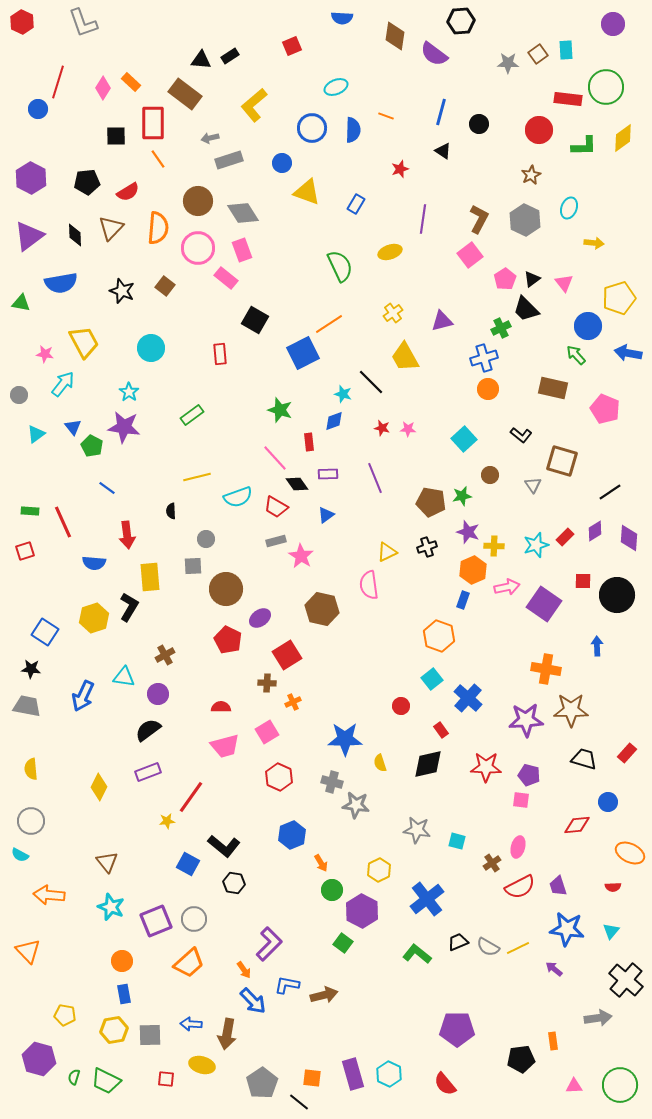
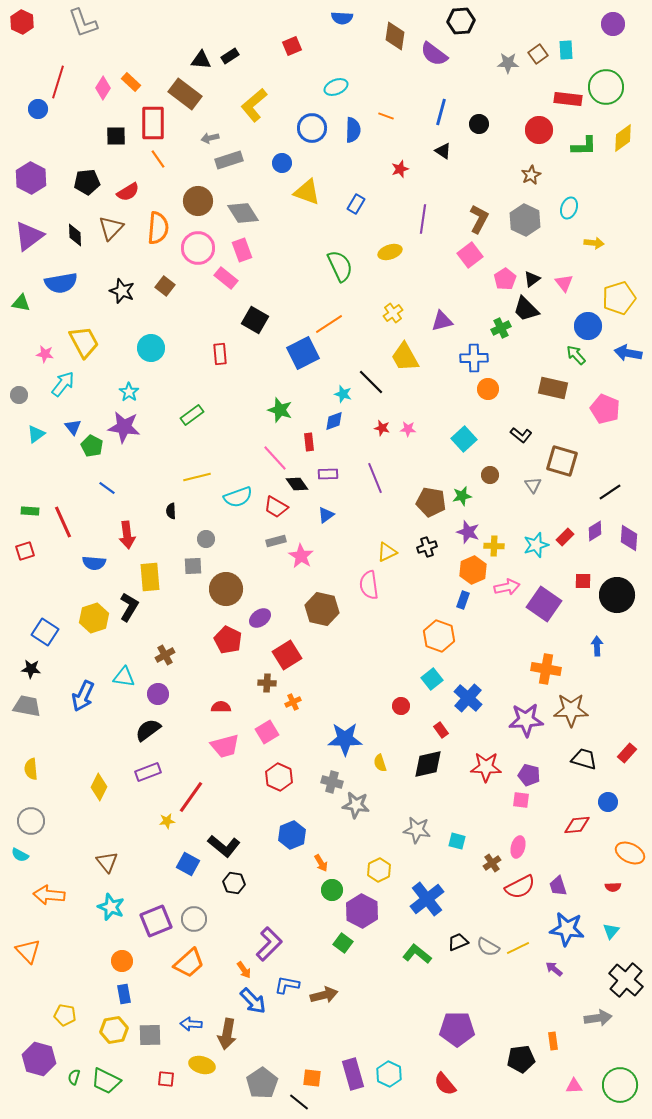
blue cross at (484, 358): moved 10 px left; rotated 16 degrees clockwise
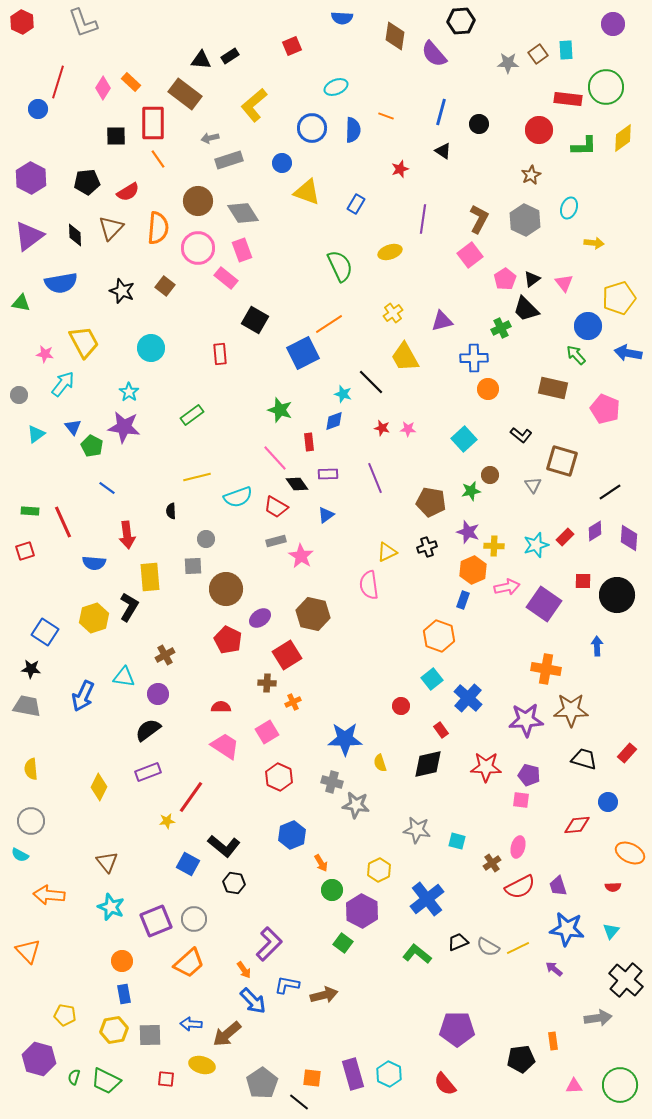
purple semicircle at (434, 54): rotated 12 degrees clockwise
green star at (462, 496): moved 9 px right, 5 px up
brown hexagon at (322, 609): moved 9 px left, 5 px down
pink trapezoid at (225, 746): rotated 132 degrees counterclockwise
brown arrow at (227, 1034): rotated 40 degrees clockwise
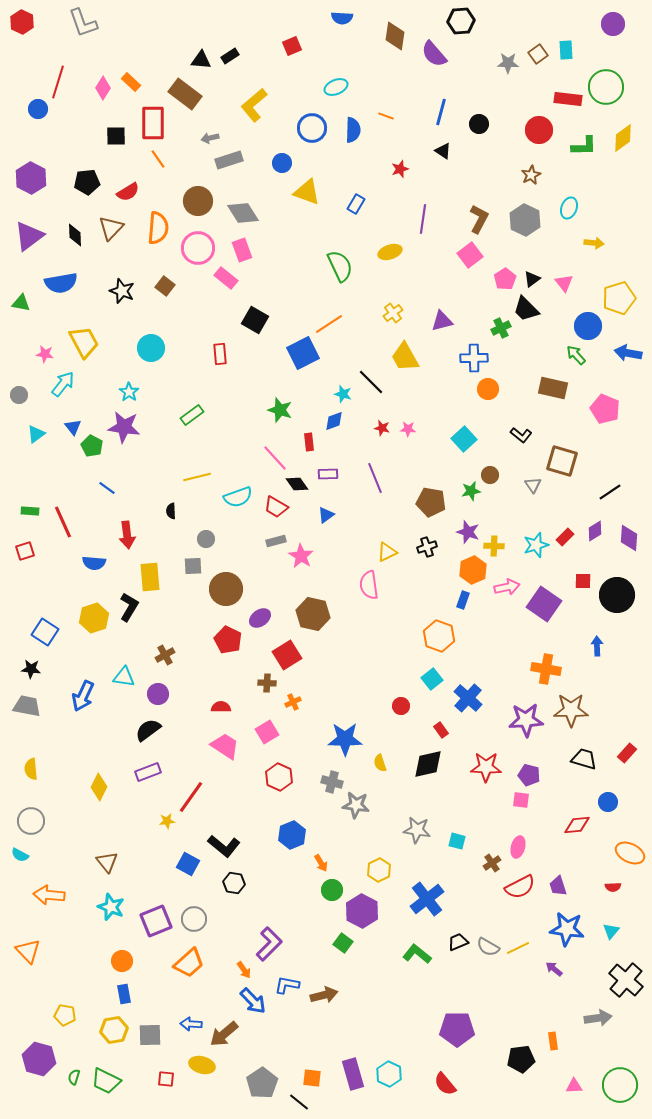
brown arrow at (227, 1034): moved 3 px left
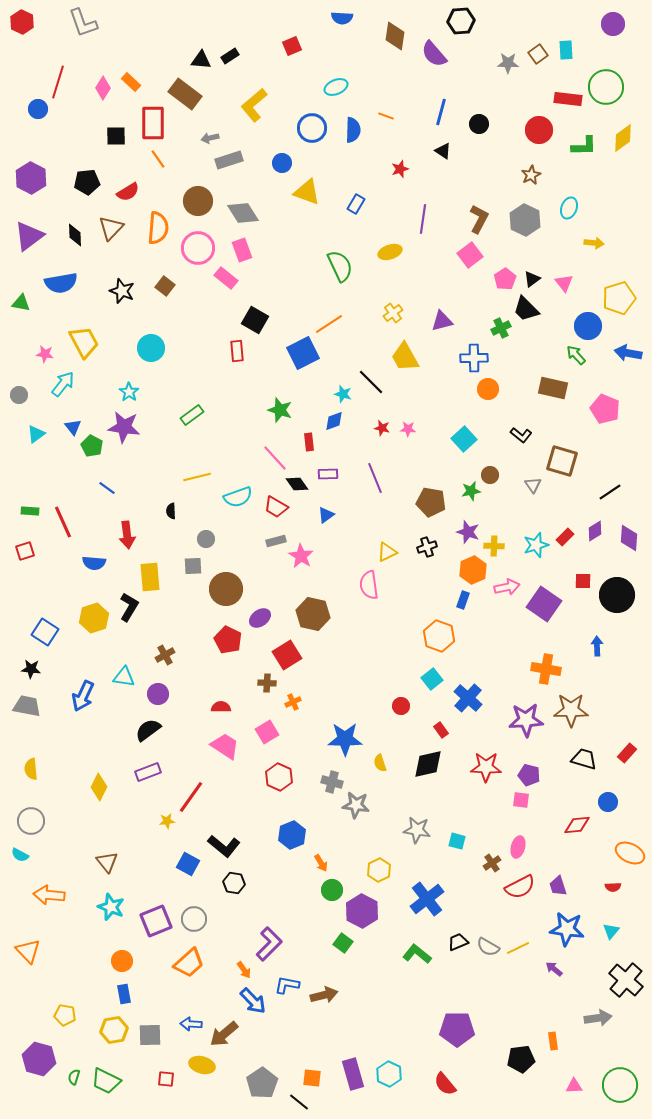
red rectangle at (220, 354): moved 17 px right, 3 px up
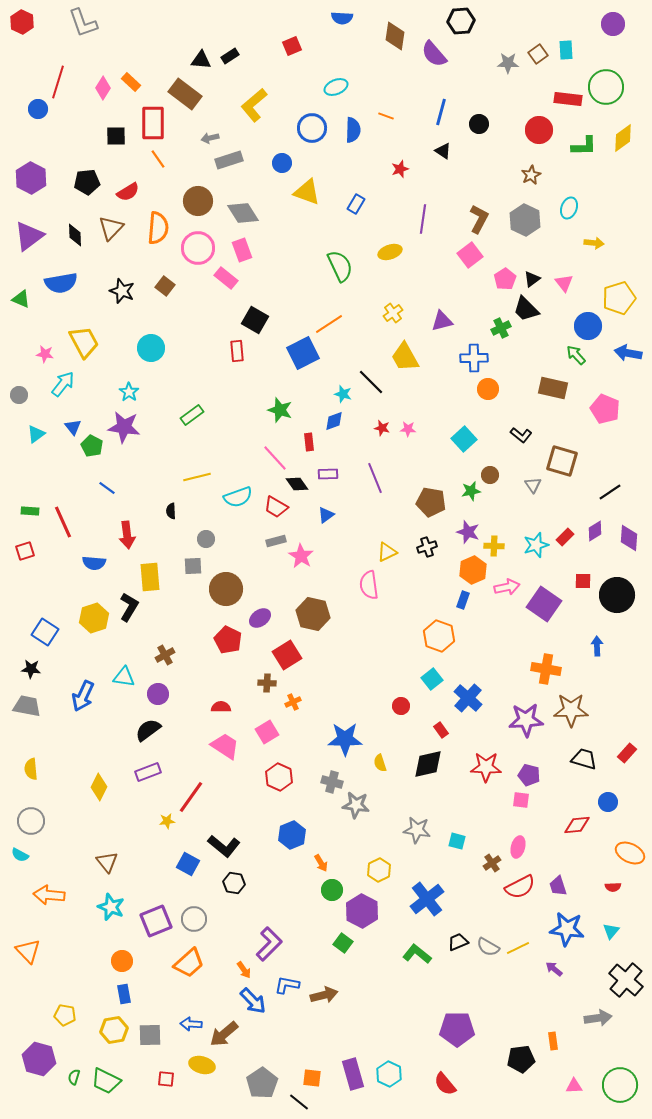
green triangle at (21, 303): moved 4 px up; rotated 12 degrees clockwise
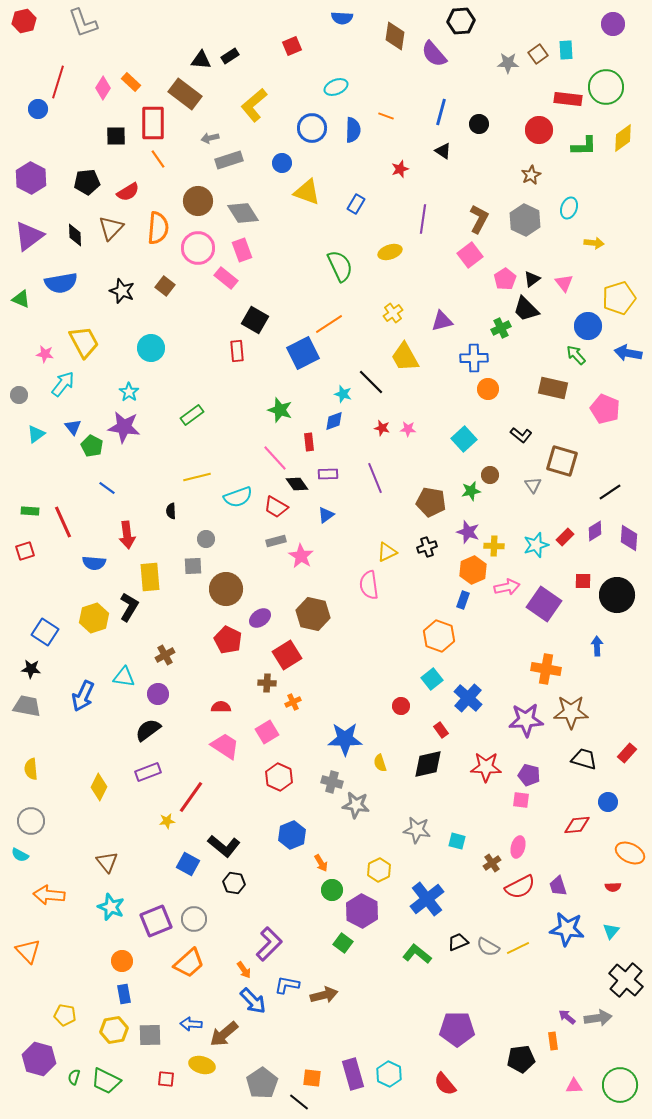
red hexagon at (22, 22): moved 2 px right, 1 px up; rotated 20 degrees clockwise
brown star at (571, 710): moved 2 px down
purple arrow at (554, 969): moved 13 px right, 48 px down
